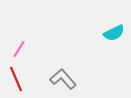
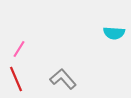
cyan semicircle: rotated 30 degrees clockwise
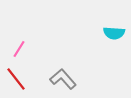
red line: rotated 15 degrees counterclockwise
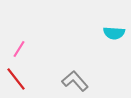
gray L-shape: moved 12 px right, 2 px down
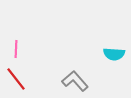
cyan semicircle: moved 21 px down
pink line: moved 3 px left; rotated 30 degrees counterclockwise
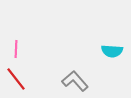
cyan semicircle: moved 2 px left, 3 px up
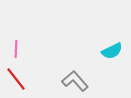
cyan semicircle: rotated 30 degrees counterclockwise
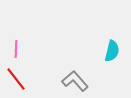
cyan semicircle: rotated 50 degrees counterclockwise
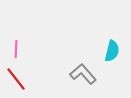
gray L-shape: moved 8 px right, 7 px up
